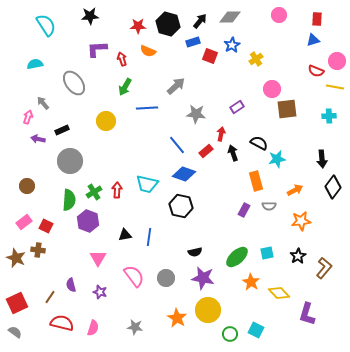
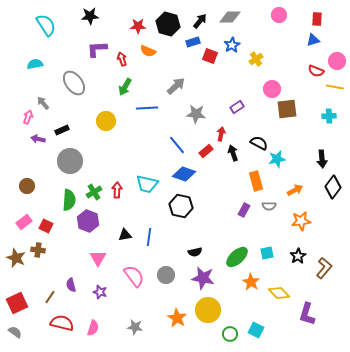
gray circle at (166, 278): moved 3 px up
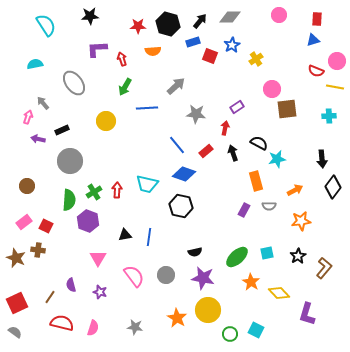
orange semicircle at (148, 51): moved 5 px right; rotated 28 degrees counterclockwise
red arrow at (221, 134): moved 4 px right, 6 px up
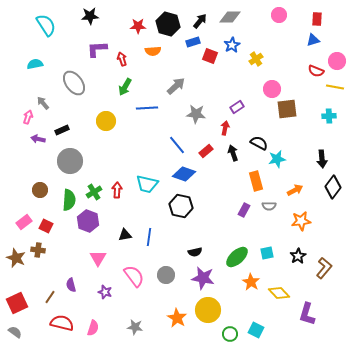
brown circle at (27, 186): moved 13 px right, 4 px down
purple star at (100, 292): moved 5 px right
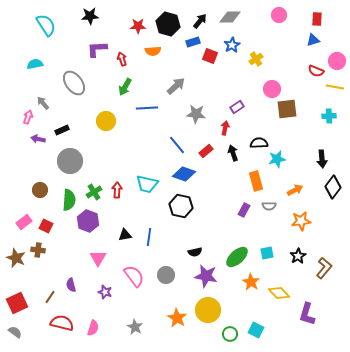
black semicircle at (259, 143): rotated 30 degrees counterclockwise
purple star at (203, 278): moved 3 px right, 2 px up
gray star at (135, 327): rotated 21 degrees clockwise
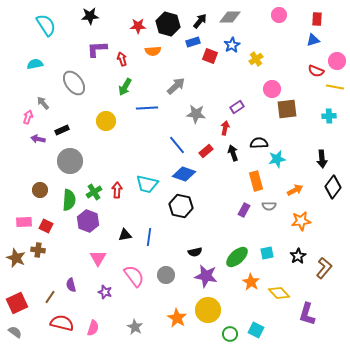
pink rectangle at (24, 222): rotated 35 degrees clockwise
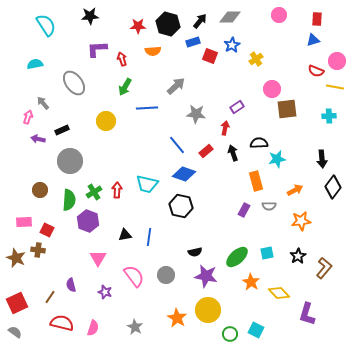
red square at (46, 226): moved 1 px right, 4 px down
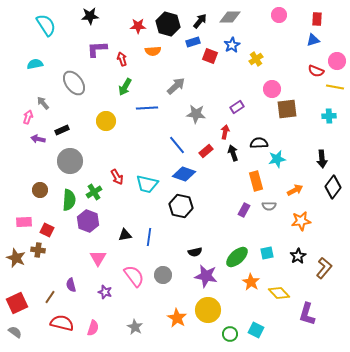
red arrow at (225, 128): moved 4 px down
red arrow at (117, 190): moved 13 px up; rotated 147 degrees clockwise
gray circle at (166, 275): moved 3 px left
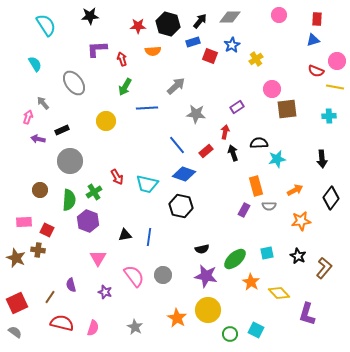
cyan semicircle at (35, 64): rotated 70 degrees clockwise
orange rectangle at (256, 181): moved 5 px down
black diamond at (333, 187): moved 2 px left, 11 px down
black semicircle at (195, 252): moved 7 px right, 3 px up
black star at (298, 256): rotated 14 degrees counterclockwise
green ellipse at (237, 257): moved 2 px left, 2 px down
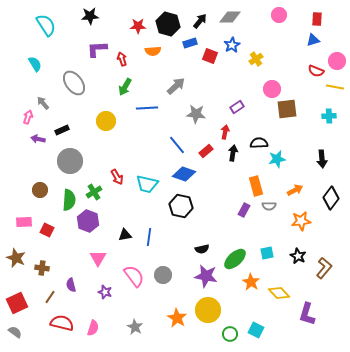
blue rectangle at (193, 42): moved 3 px left, 1 px down
black arrow at (233, 153): rotated 28 degrees clockwise
brown cross at (38, 250): moved 4 px right, 18 px down
